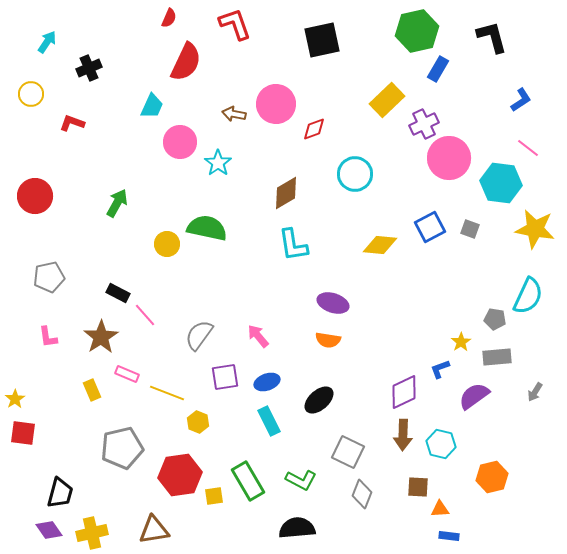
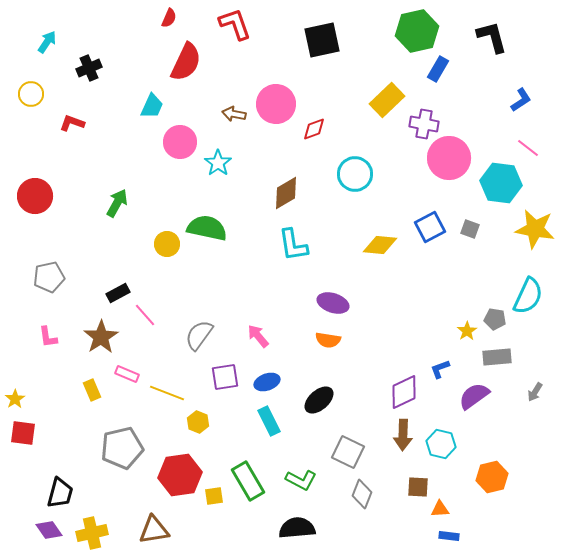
purple cross at (424, 124): rotated 36 degrees clockwise
black rectangle at (118, 293): rotated 55 degrees counterclockwise
yellow star at (461, 342): moved 6 px right, 11 px up
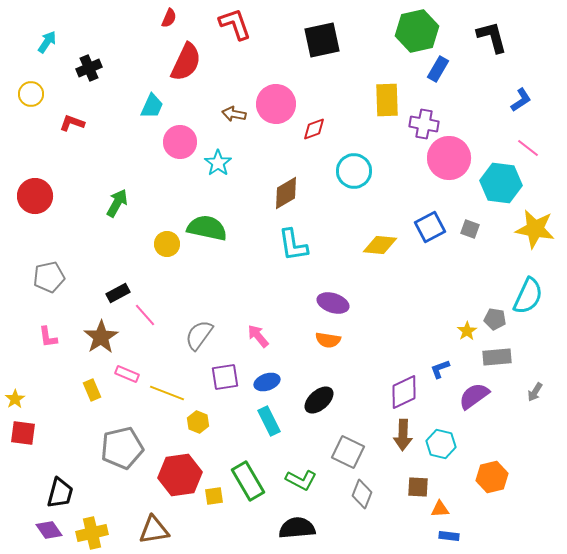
yellow rectangle at (387, 100): rotated 48 degrees counterclockwise
cyan circle at (355, 174): moved 1 px left, 3 px up
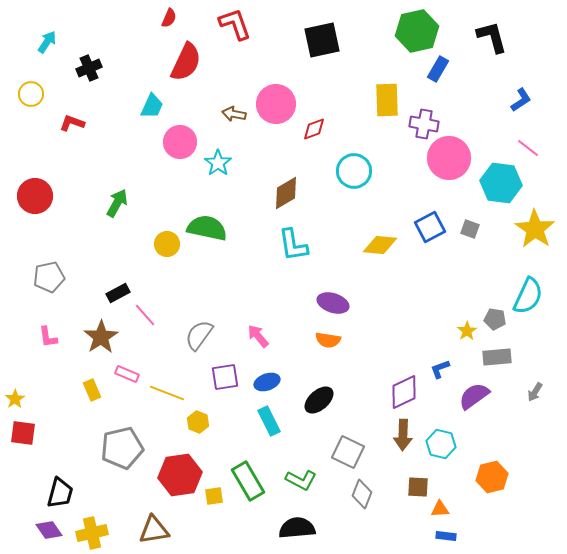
yellow star at (535, 229): rotated 24 degrees clockwise
blue rectangle at (449, 536): moved 3 px left
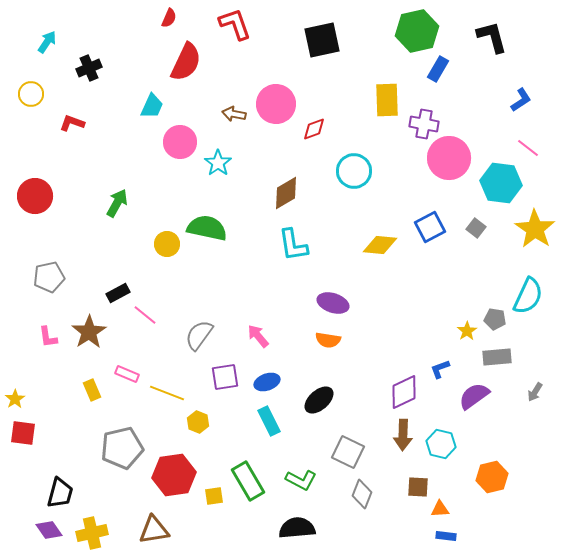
gray square at (470, 229): moved 6 px right, 1 px up; rotated 18 degrees clockwise
pink line at (145, 315): rotated 10 degrees counterclockwise
brown star at (101, 337): moved 12 px left, 5 px up
red hexagon at (180, 475): moved 6 px left
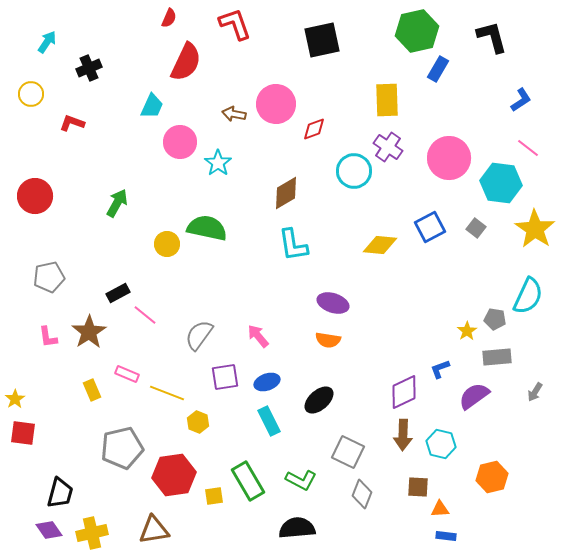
purple cross at (424, 124): moved 36 px left, 23 px down; rotated 24 degrees clockwise
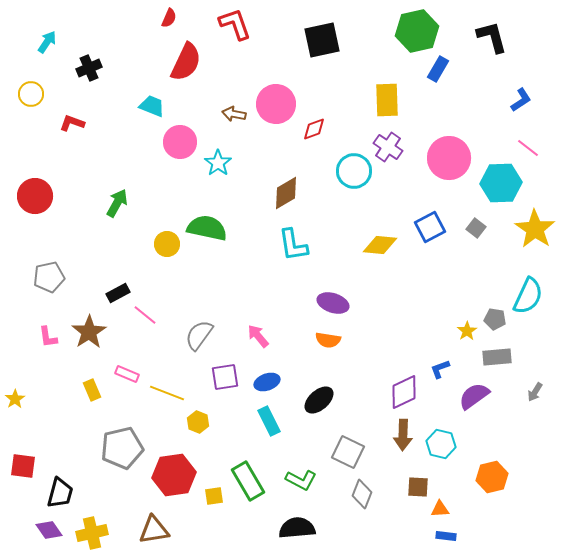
cyan trapezoid at (152, 106): rotated 92 degrees counterclockwise
cyan hexagon at (501, 183): rotated 9 degrees counterclockwise
red square at (23, 433): moved 33 px down
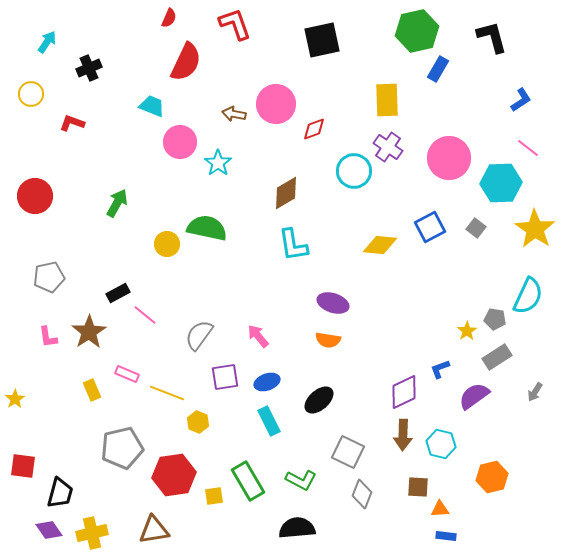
gray rectangle at (497, 357): rotated 28 degrees counterclockwise
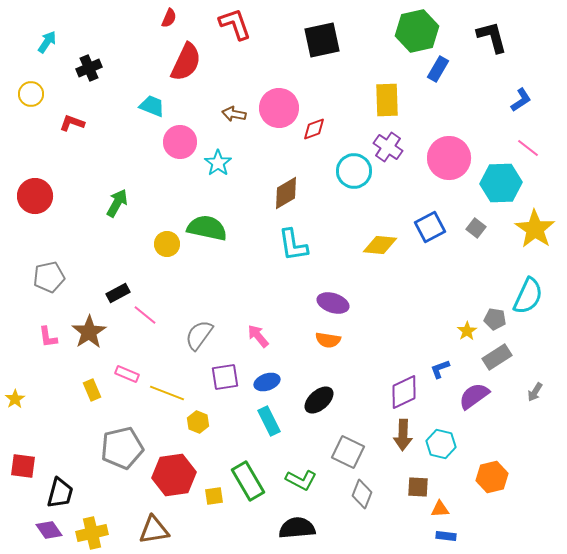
pink circle at (276, 104): moved 3 px right, 4 px down
